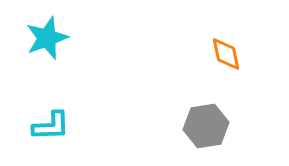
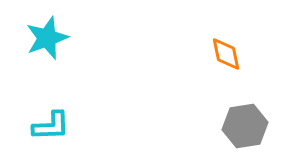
gray hexagon: moved 39 px right
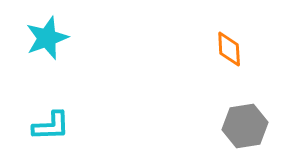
orange diamond: moved 3 px right, 5 px up; rotated 9 degrees clockwise
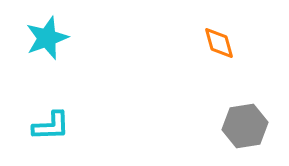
orange diamond: moved 10 px left, 6 px up; rotated 12 degrees counterclockwise
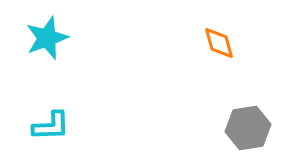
gray hexagon: moved 3 px right, 2 px down
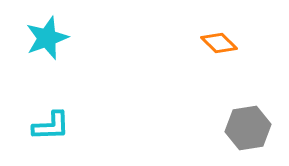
orange diamond: rotated 30 degrees counterclockwise
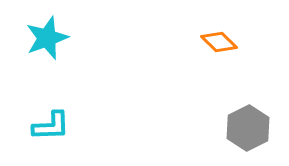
orange diamond: moved 1 px up
gray hexagon: rotated 18 degrees counterclockwise
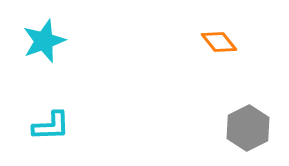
cyan star: moved 3 px left, 3 px down
orange diamond: rotated 6 degrees clockwise
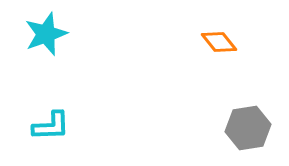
cyan star: moved 2 px right, 7 px up
gray hexagon: rotated 18 degrees clockwise
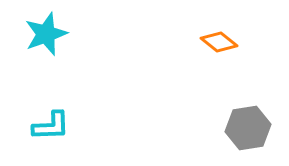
orange diamond: rotated 12 degrees counterclockwise
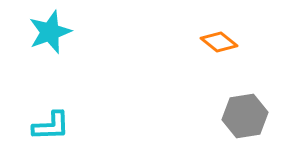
cyan star: moved 4 px right, 2 px up
gray hexagon: moved 3 px left, 12 px up
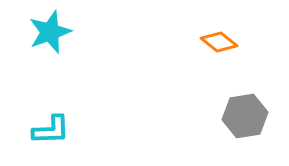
cyan L-shape: moved 4 px down
